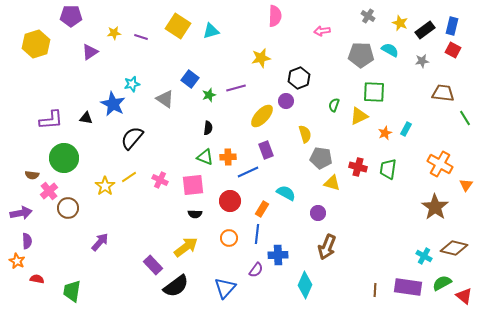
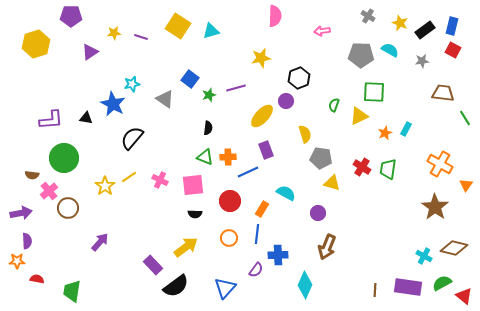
red cross at (358, 167): moved 4 px right; rotated 18 degrees clockwise
orange star at (17, 261): rotated 28 degrees counterclockwise
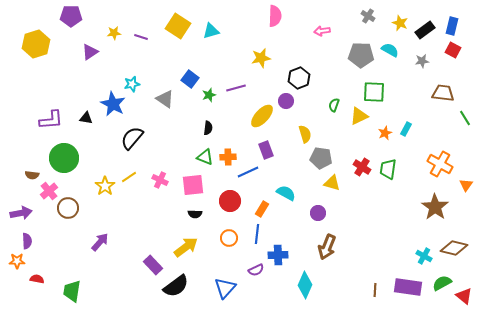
purple semicircle at (256, 270): rotated 28 degrees clockwise
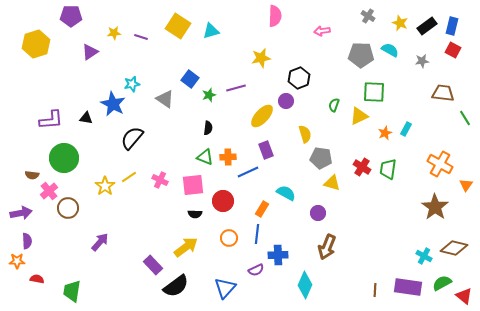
black rectangle at (425, 30): moved 2 px right, 4 px up
red circle at (230, 201): moved 7 px left
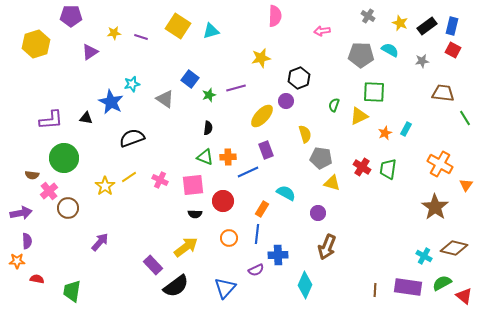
blue star at (113, 104): moved 2 px left, 2 px up
black semicircle at (132, 138): rotated 30 degrees clockwise
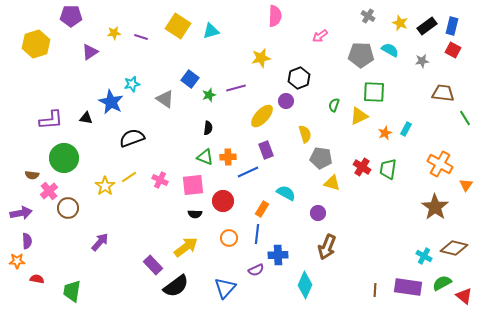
pink arrow at (322, 31): moved 2 px left, 5 px down; rotated 28 degrees counterclockwise
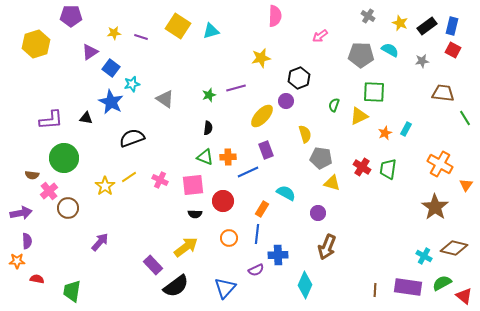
blue square at (190, 79): moved 79 px left, 11 px up
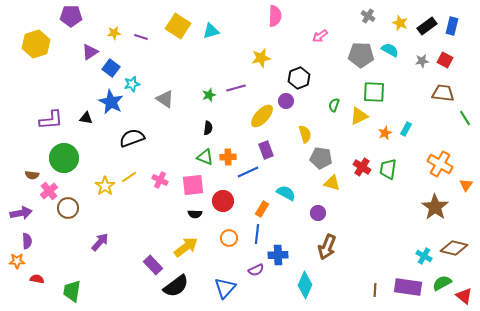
red square at (453, 50): moved 8 px left, 10 px down
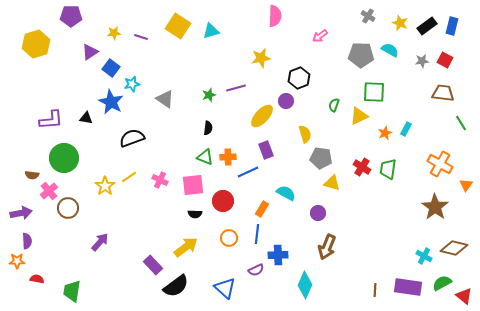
green line at (465, 118): moved 4 px left, 5 px down
blue triangle at (225, 288): rotated 30 degrees counterclockwise
